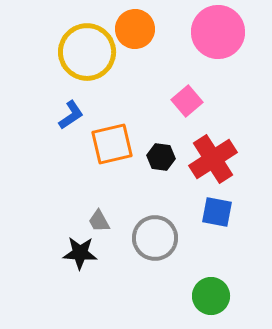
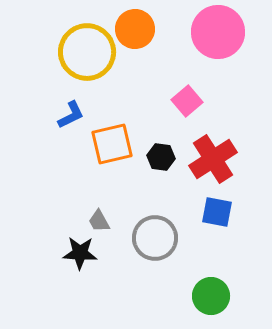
blue L-shape: rotated 8 degrees clockwise
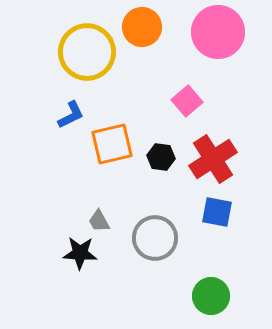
orange circle: moved 7 px right, 2 px up
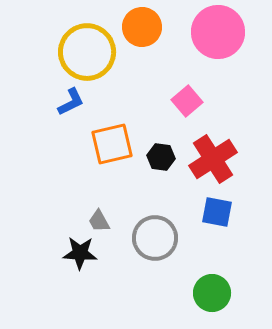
blue L-shape: moved 13 px up
green circle: moved 1 px right, 3 px up
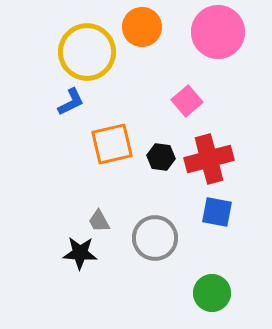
red cross: moved 4 px left; rotated 18 degrees clockwise
